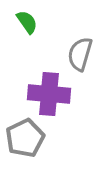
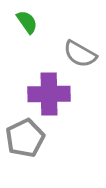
gray semicircle: rotated 76 degrees counterclockwise
purple cross: rotated 6 degrees counterclockwise
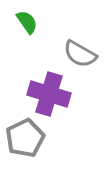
purple cross: rotated 18 degrees clockwise
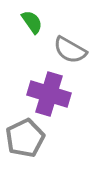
green semicircle: moved 5 px right
gray semicircle: moved 10 px left, 4 px up
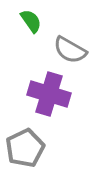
green semicircle: moved 1 px left, 1 px up
gray pentagon: moved 10 px down
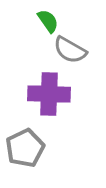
green semicircle: moved 17 px right
purple cross: rotated 15 degrees counterclockwise
